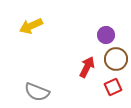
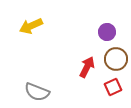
purple circle: moved 1 px right, 3 px up
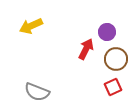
red arrow: moved 1 px left, 18 px up
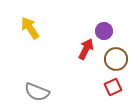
yellow arrow: moved 1 px left, 2 px down; rotated 80 degrees clockwise
purple circle: moved 3 px left, 1 px up
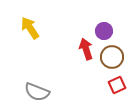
red arrow: rotated 45 degrees counterclockwise
brown circle: moved 4 px left, 2 px up
red square: moved 4 px right, 2 px up
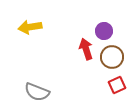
yellow arrow: moved 1 px up; rotated 65 degrees counterclockwise
